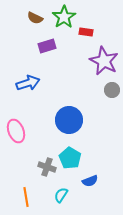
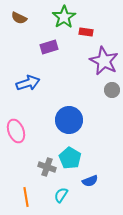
brown semicircle: moved 16 px left
purple rectangle: moved 2 px right, 1 px down
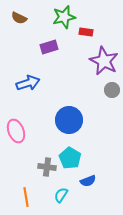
green star: rotated 20 degrees clockwise
gray cross: rotated 12 degrees counterclockwise
blue semicircle: moved 2 px left
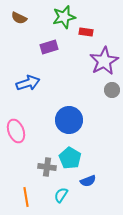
purple star: rotated 16 degrees clockwise
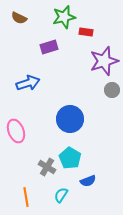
purple star: rotated 12 degrees clockwise
blue circle: moved 1 px right, 1 px up
gray cross: rotated 24 degrees clockwise
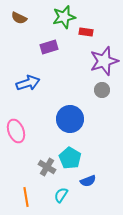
gray circle: moved 10 px left
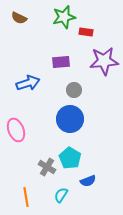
purple rectangle: moved 12 px right, 15 px down; rotated 12 degrees clockwise
purple star: rotated 12 degrees clockwise
gray circle: moved 28 px left
pink ellipse: moved 1 px up
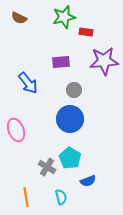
blue arrow: rotated 70 degrees clockwise
cyan semicircle: moved 2 px down; rotated 133 degrees clockwise
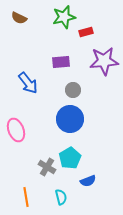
red rectangle: rotated 24 degrees counterclockwise
gray circle: moved 1 px left
cyan pentagon: rotated 10 degrees clockwise
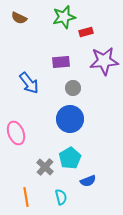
blue arrow: moved 1 px right
gray circle: moved 2 px up
pink ellipse: moved 3 px down
gray cross: moved 2 px left; rotated 12 degrees clockwise
